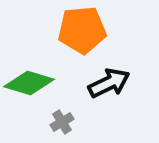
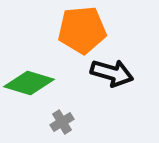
black arrow: moved 3 px right, 10 px up; rotated 42 degrees clockwise
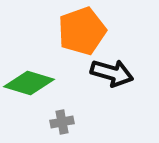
orange pentagon: moved 1 px down; rotated 15 degrees counterclockwise
gray cross: rotated 20 degrees clockwise
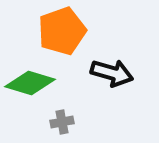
orange pentagon: moved 20 px left
green diamond: moved 1 px right
